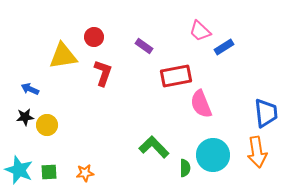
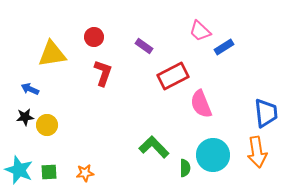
yellow triangle: moved 11 px left, 2 px up
red rectangle: moved 3 px left; rotated 16 degrees counterclockwise
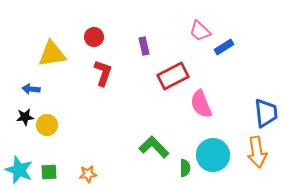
purple rectangle: rotated 42 degrees clockwise
blue arrow: moved 1 px right; rotated 18 degrees counterclockwise
orange star: moved 3 px right, 1 px down
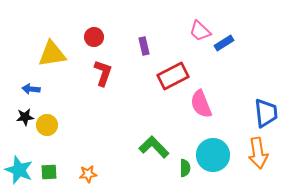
blue rectangle: moved 4 px up
orange arrow: moved 1 px right, 1 px down
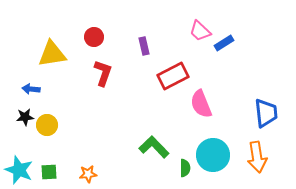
orange arrow: moved 1 px left, 4 px down
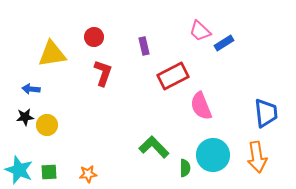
pink semicircle: moved 2 px down
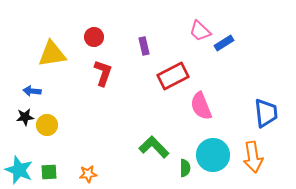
blue arrow: moved 1 px right, 2 px down
orange arrow: moved 4 px left
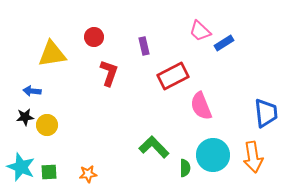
red L-shape: moved 6 px right
cyan star: moved 2 px right, 3 px up
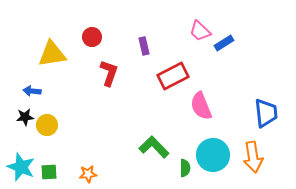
red circle: moved 2 px left
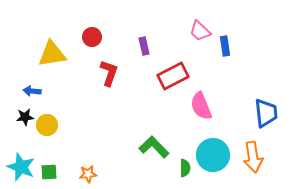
blue rectangle: moved 1 px right, 3 px down; rotated 66 degrees counterclockwise
